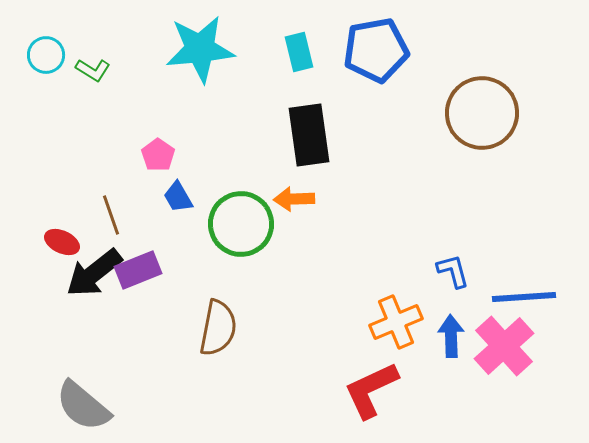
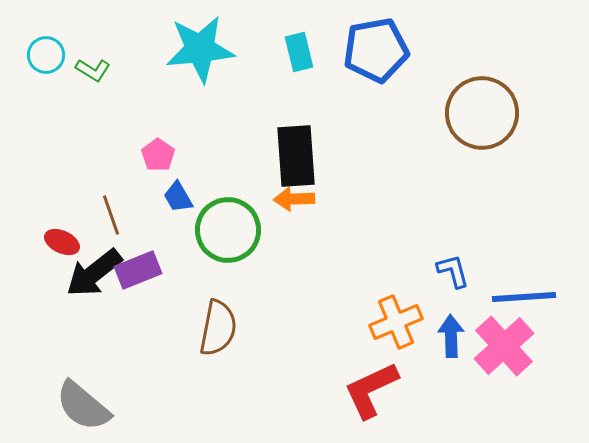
black rectangle: moved 13 px left, 21 px down; rotated 4 degrees clockwise
green circle: moved 13 px left, 6 px down
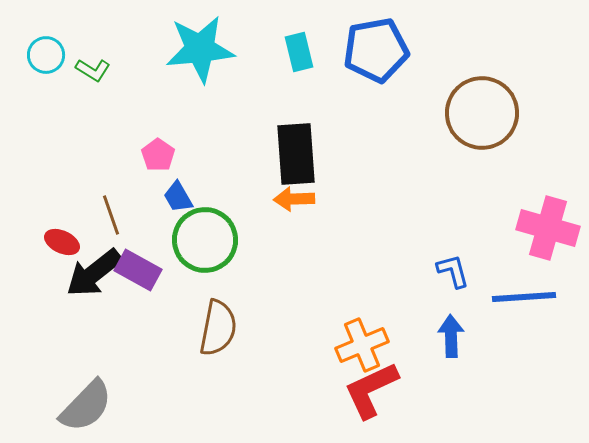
black rectangle: moved 2 px up
green circle: moved 23 px left, 10 px down
purple rectangle: rotated 51 degrees clockwise
orange cross: moved 34 px left, 23 px down
pink cross: moved 44 px right, 118 px up; rotated 32 degrees counterclockwise
gray semicircle: moved 3 px right; rotated 86 degrees counterclockwise
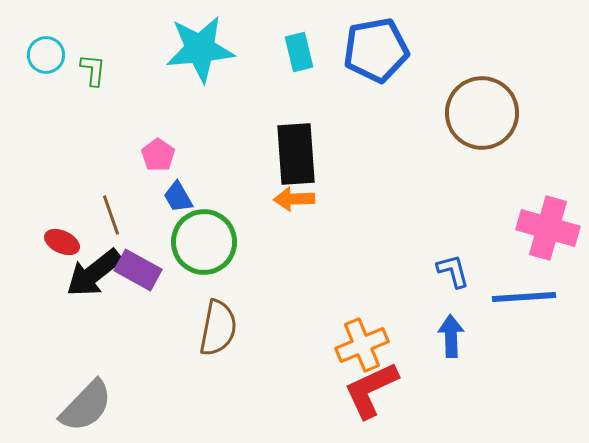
green L-shape: rotated 116 degrees counterclockwise
green circle: moved 1 px left, 2 px down
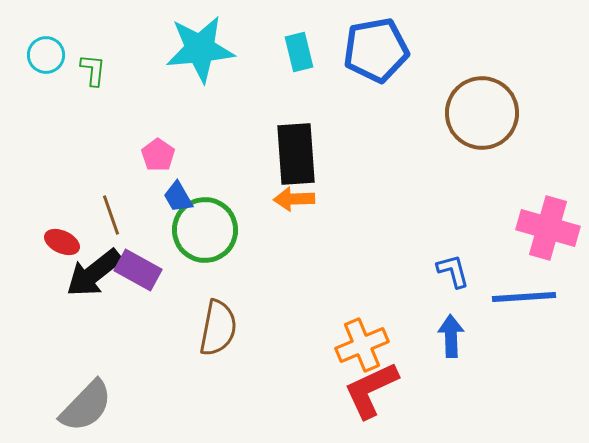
green circle: moved 1 px right, 12 px up
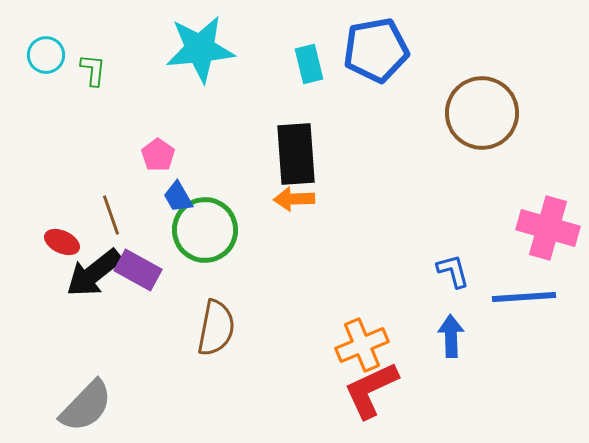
cyan rectangle: moved 10 px right, 12 px down
brown semicircle: moved 2 px left
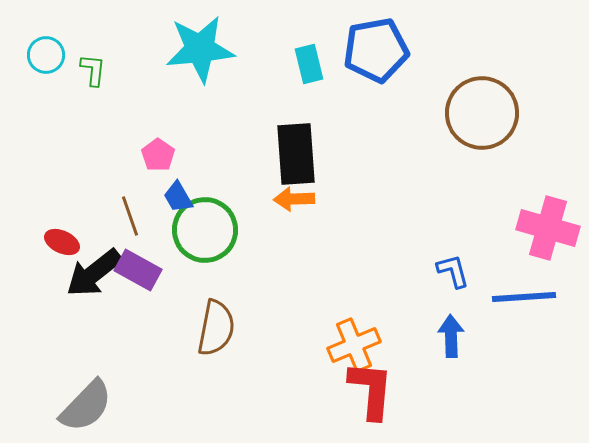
brown line: moved 19 px right, 1 px down
orange cross: moved 8 px left
red L-shape: rotated 120 degrees clockwise
